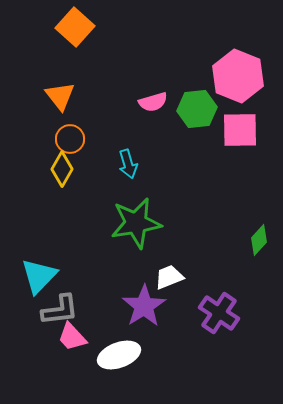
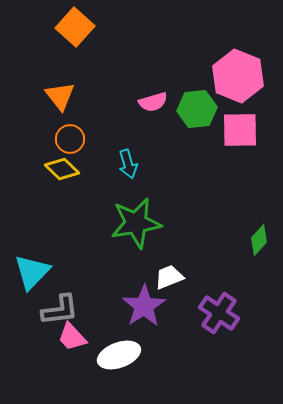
yellow diamond: rotated 76 degrees counterclockwise
cyan triangle: moved 7 px left, 4 px up
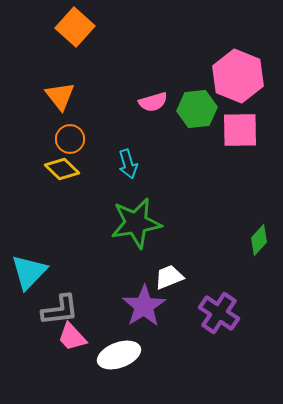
cyan triangle: moved 3 px left
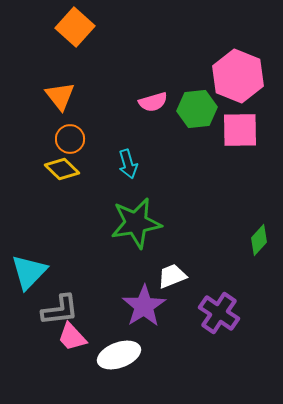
white trapezoid: moved 3 px right, 1 px up
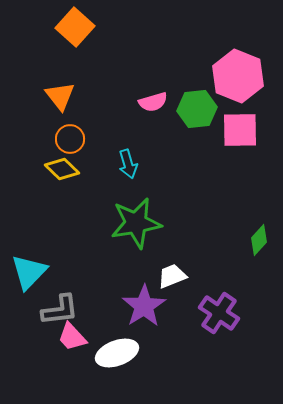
white ellipse: moved 2 px left, 2 px up
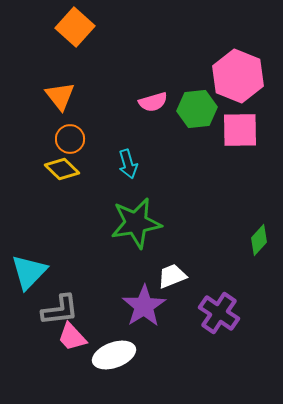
white ellipse: moved 3 px left, 2 px down
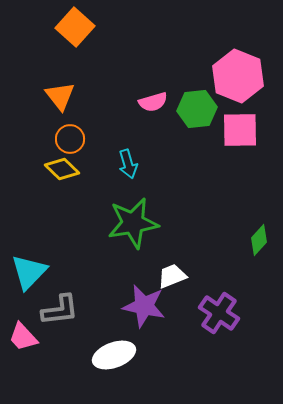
green star: moved 3 px left
purple star: rotated 27 degrees counterclockwise
pink trapezoid: moved 49 px left
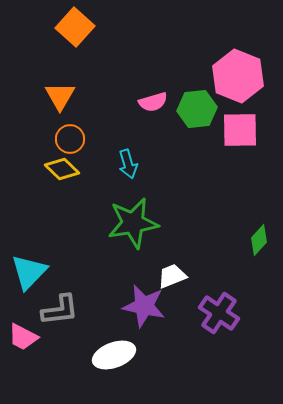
orange triangle: rotated 8 degrees clockwise
pink trapezoid: rotated 20 degrees counterclockwise
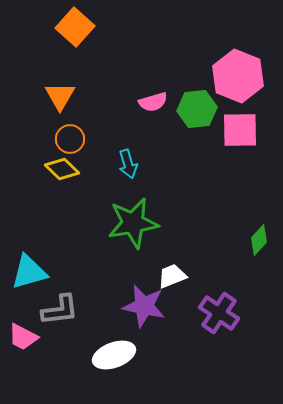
cyan triangle: rotated 30 degrees clockwise
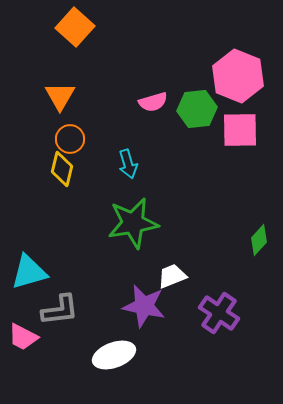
yellow diamond: rotated 60 degrees clockwise
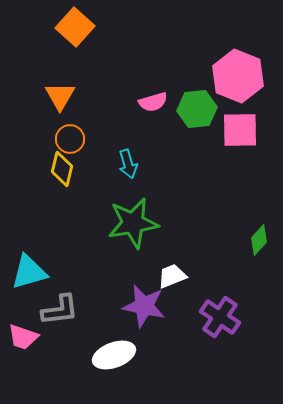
purple cross: moved 1 px right, 4 px down
pink trapezoid: rotated 8 degrees counterclockwise
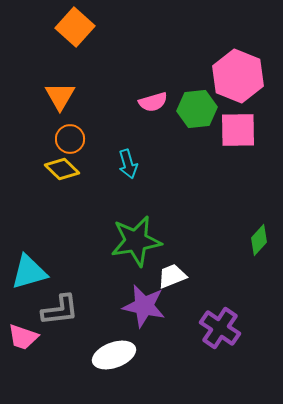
pink square: moved 2 px left
yellow diamond: rotated 60 degrees counterclockwise
green star: moved 3 px right, 18 px down
purple cross: moved 11 px down
